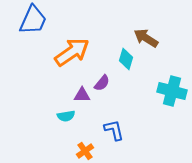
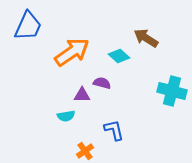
blue trapezoid: moved 5 px left, 6 px down
cyan diamond: moved 7 px left, 3 px up; rotated 65 degrees counterclockwise
purple semicircle: rotated 114 degrees counterclockwise
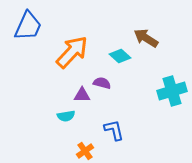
orange arrow: rotated 12 degrees counterclockwise
cyan diamond: moved 1 px right
cyan cross: rotated 32 degrees counterclockwise
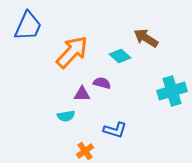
purple triangle: moved 1 px up
blue L-shape: moved 1 px right; rotated 120 degrees clockwise
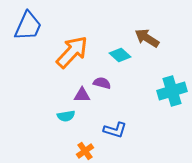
brown arrow: moved 1 px right
cyan diamond: moved 1 px up
purple triangle: moved 1 px down
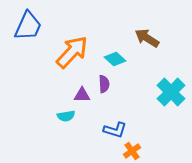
cyan diamond: moved 5 px left, 4 px down
purple semicircle: moved 2 px right, 1 px down; rotated 72 degrees clockwise
cyan cross: moved 1 px left, 1 px down; rotated 28 degrees counterclockwise
orange cross: moved 47 px right
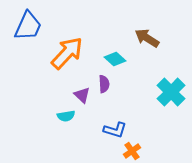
orange arrow: moved 5 px left, 1 px down
purple triangle: rotated 42 degrees clockwise
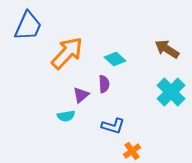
brown arrow: moved 20 px right, 11 px down
purple triangle: moved 1 px left; rotated 36 degrees clockwise
blue L-shape: moved 2 px left, 4 px up
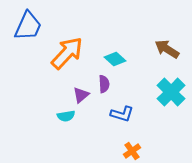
blue L-shape: moved 9 px right, 12 px up
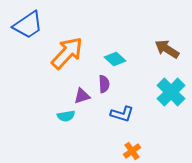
blue trapezoid: moved 1 px up; rotated 32 degrees clockwise
purple triangle: moved 1 px right, 1 px down; rotated 24 degrees clockwise
